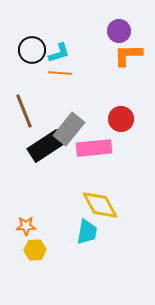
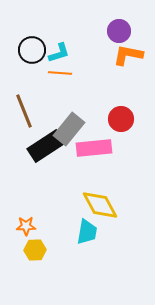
orange L-shape: rotated 12 degrees clockwise
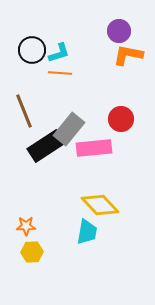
yellow diamond: rotated 15 degrees counterclockwise
yellow hexagon: moved 3 px left, 2 px down
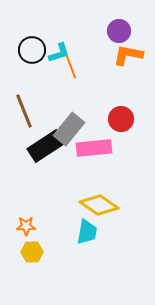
orange line: moved 11 px right, 6 px up; rotated 65 degrees clockwise
yellow diamond: moved 1 px left; rotated 12 degrees counterclockwise
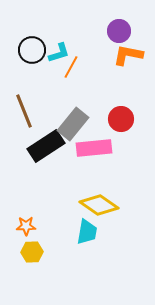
orange line: rotated 50 degrees clockwise
gray rectangle: moved 4 px right, 5 px up
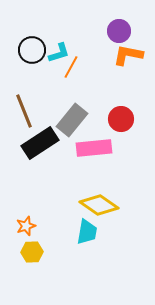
gray rectangle: moved 1 px left, 4 px up
black rectangle: moved 6 px left, 3 px up
orange star: rotated 18 degrees counterclockwise
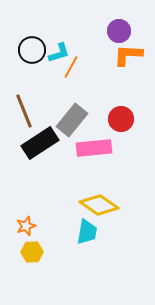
orange L-shape: rotated 8 degrees counterclockwise
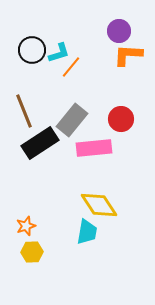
orange line: rotated 10 degrees clockwise
yellow diamond: rotated 21 degrees clockwise
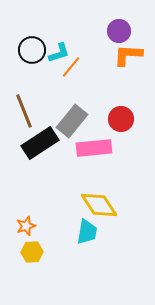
gray rectangle: moved 1 px down
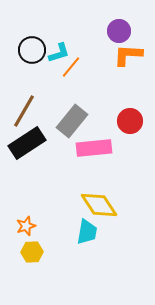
brown line: rotated 52 degrees clockwise
red circle: moved 9 px right, 2 px down
black rectangle: moved 13 px left
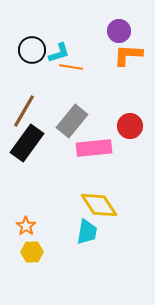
orange line: rotated 60 degrees clockwise
red circle: moved 5 px down
black rectangle: rotated 21 degrees counterclockwise
orange star: rotated 18 degrees counterclockwise
